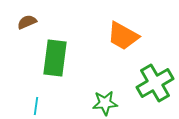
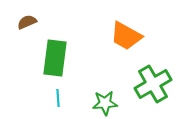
orange trapezoid: moved 3 px right
green cross: moved 2 px left, 1 px down
cyan line: moved 22 px right, 8 px up; rotated 12 degrees counterclockwise
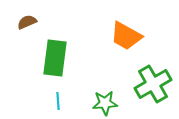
cyan line: moved 3 px down
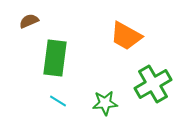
brown semicircle: moved 2 px right, 1 px up
cyan line: rotated 54 degrees counterclockwise
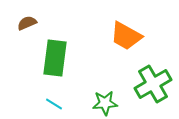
brown semicircle: moved 2 px left, 2 px down
cyan line: moved 4 px left, 3 px down
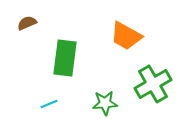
green rectangle: moved 10 px right
cyan line: moved 5 px left; rotated 54 degrees counterclockwise
